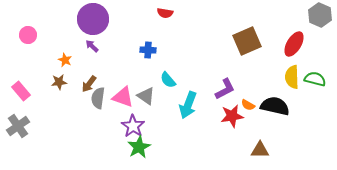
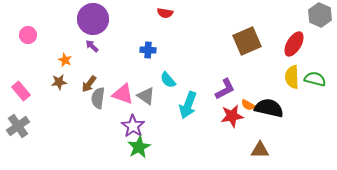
pink triangle: moved 3 px up
black semicircle: moved 6 px left, 2 px down
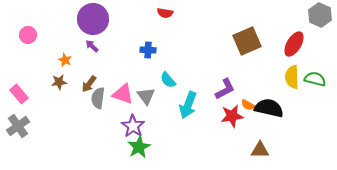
pink rectangle: moved 2 px left, 3 px down
gray triangle: rotated 18 degrees clockwise
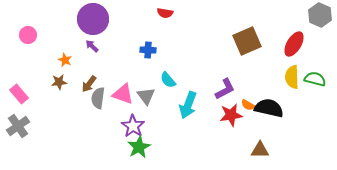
red star: moved 1 px left, 1 px up
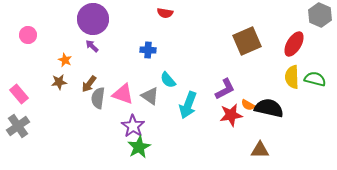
gray triangle: moved 4 px right; rotated 18 degrees counterclockwise
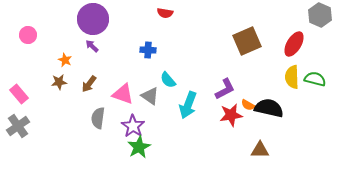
gray semicircle: moved 20 px down
